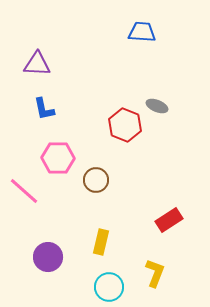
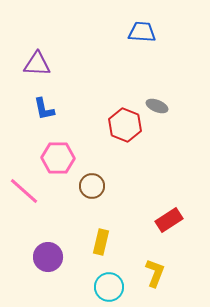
brown circle: moved 4 px left, 6 px down
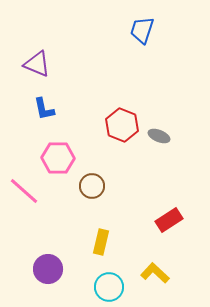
blue trapezoid: moved 2 px up; rotated 76 degrees counterclockwise
purple triangle: rotated 20 degrees clockwise
gray ellipse: moved 2 px right, 30 px down
red hexagon: moved 3 px left
purple circle: moved 12 px down
yellow L-shape: rotated 68 degrees counterclockwise
